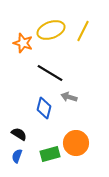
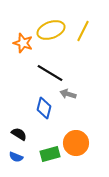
gray arrow: moved 1 px left, 3 px up
blue semicircle: moved 1 px left, 1 px down; rotated 88 degrees counterclockwise
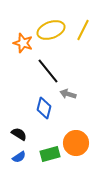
yellow line: moved 1 px up
black line: moved 2 px left, 2 px up; rotated 20 degrees clockwise
blue semicircle: moved 3 px right; rotated 56 degrees counterclockwise
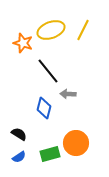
gray arrow: rotated 14 degrees counterclockwise
